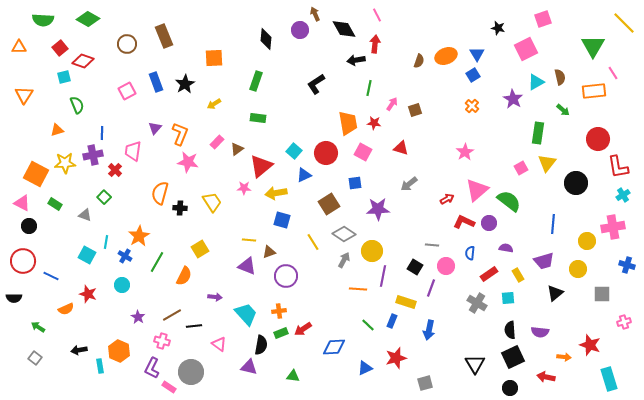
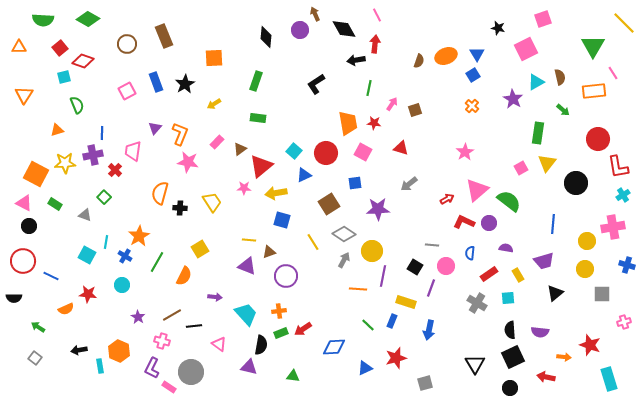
black diamond at (266, 39): moved 2 px up
brown triangle at (237, 149): moved 3 px right
pink triangle at (22, 203): moved 2 px right
yellow circle at (578, 269): moved 7 px right
red star at (88, 294): rotated 12 degrees counterclockwise
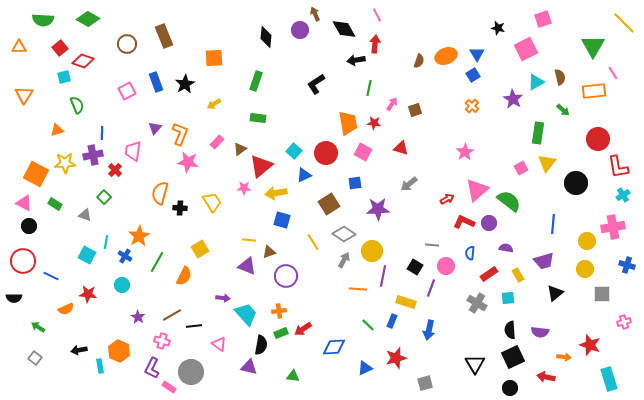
purple arrow at (215, 297): moved 8 px right, 1 px down
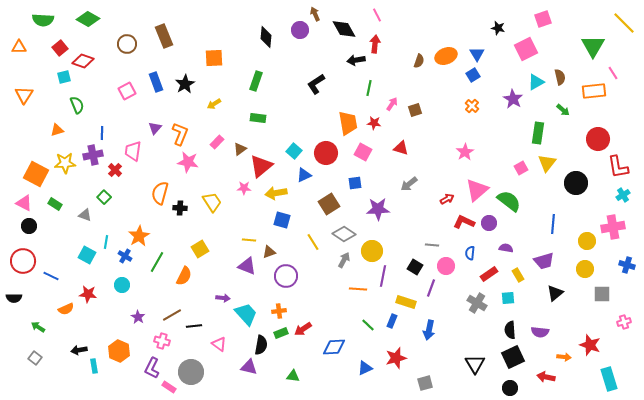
cyan rectangle at (100, 366): moved 6 px left
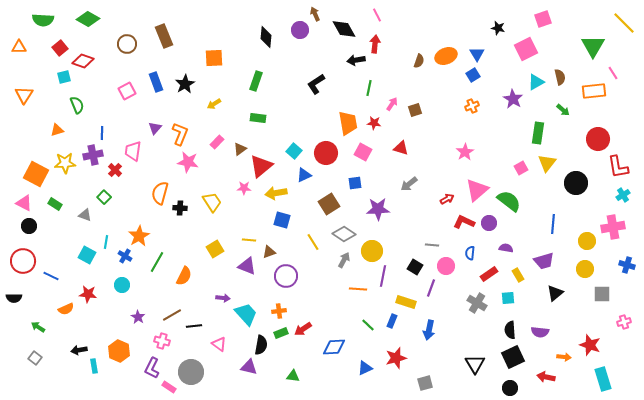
orange cross at (472, 106): rotated 24 degrees clockwise
yellow square at (200, 249): moved 15 px right
cyan rectangle at (609, 379): moved 6 px left
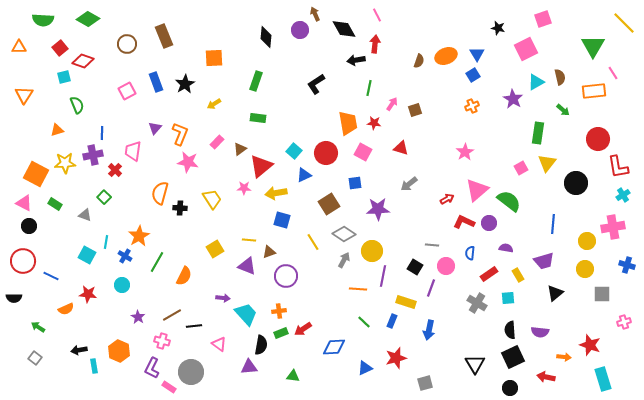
yellow trapezoid at (212, 202): moved 3 px up
green line at (368, 325): moved 4 px left, 3 px up
purple triangle at (249, 367): rotated 18 degrees counterclockwise
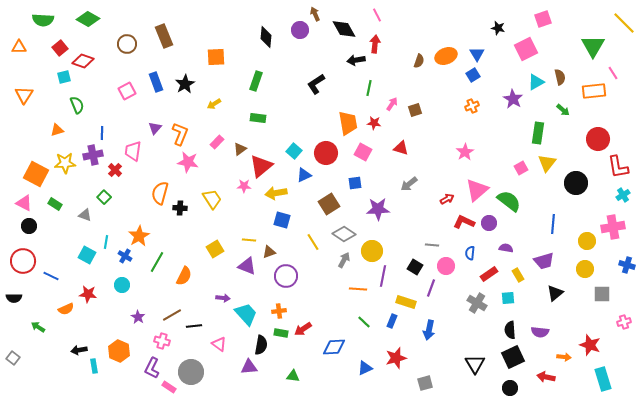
orange square at (214, 58): moved 2 px right, 1 px up
pink star at (244, 188): moved 2 px up
green rectangle at (281, 333): rotated 32 degrees clockwise
gray square at (35, 358): moved 22 px left
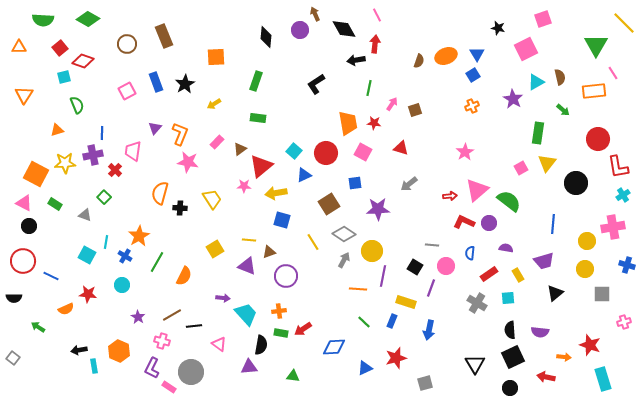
green triangle at (593, 46): moved 3 px right, 1 px up
red arrow at (447, 199): moved 3 px right, 3 px up; rotated 24 degrees clockwise
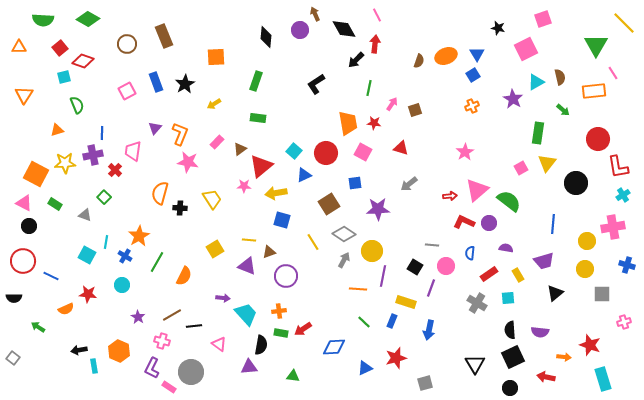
black arrow at (356, 60): rotated 36 degrees counterclockwise
